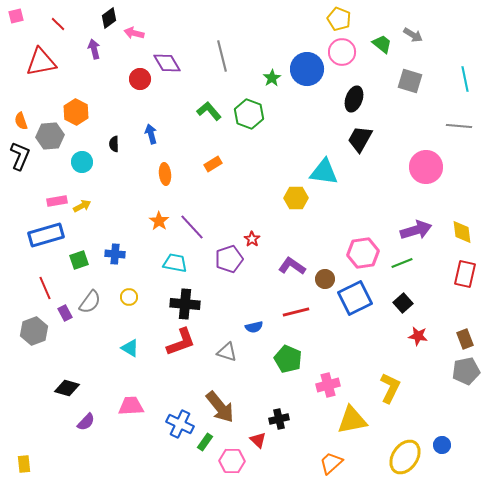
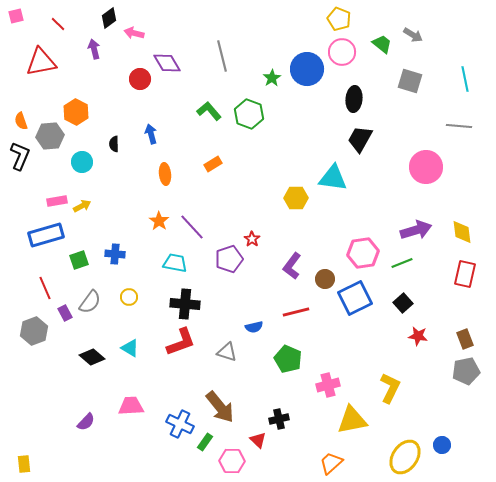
black ellipse at (354, 99): rotated 15 degrees counterclockwise
cyan triangle at (324, 172): moved 9 px right, 6 px down
purple L-shape at (292, 266): rotated 88 degrees counterclockwise
black diamond at (67, 388): moved 25 px right, 31 px up; rotated 25 degrees clockwise
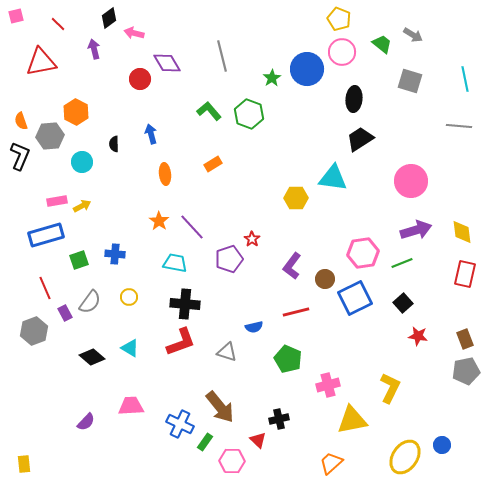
black trapezoid at (360, 139): rotated 28 degrees clockwise
pink circle at (426, 167): moved 15 px left, 14 px down
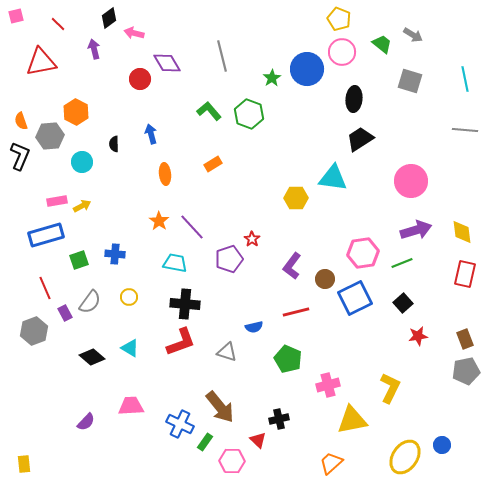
gray line at (459, 126): moved 6 px right, 4 px down
red star at (418, 336): rotated 18 degrees counterclockwise
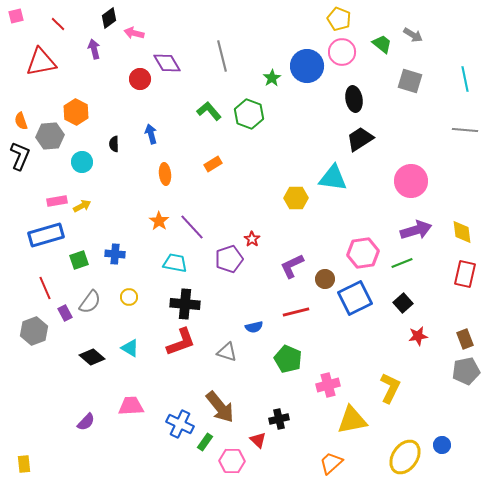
blue circle at (307, 69): moved 3 px up
black ellipse at (354, 99): rotated 15 degrees counterclockwise
purple L-shape at (292, 266): rotated 28 degrees clockwise
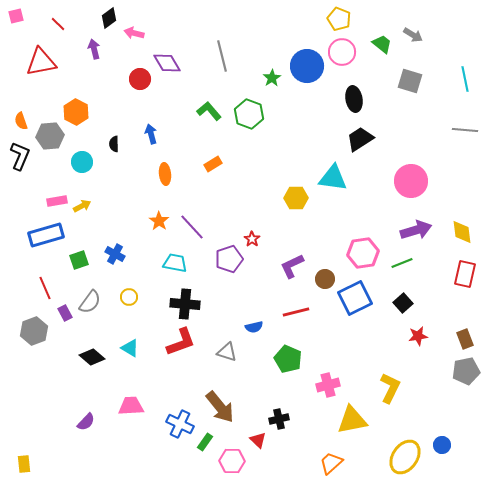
blue cross at (115, 254): rotated 24 degrees clockwise
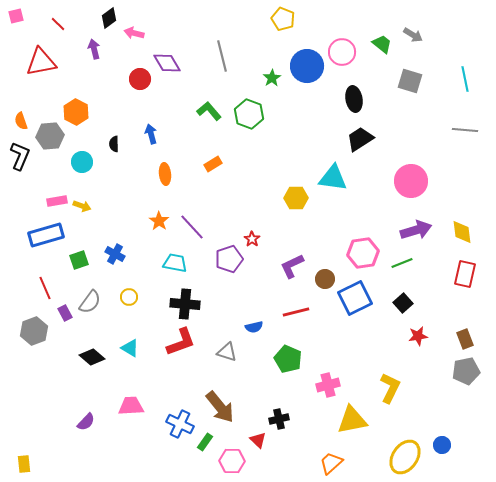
yellow pentagon at (339, 19): moved 56 px left
yellow arrow at (82, 206): rotated 48 degrees clockwise
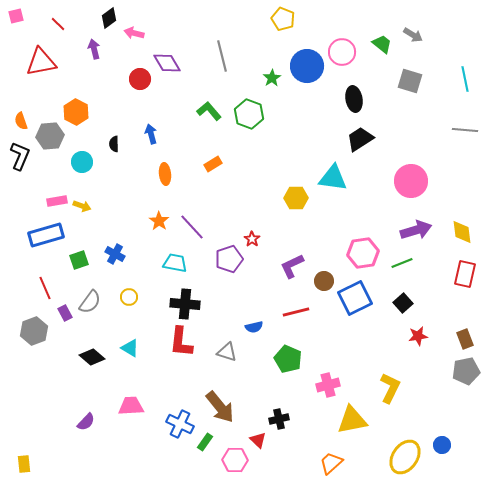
brown circle at (325, 279): moved 1 px left, 2 px down
red L-shape at (181, 342): rotated 116 degrees clockwise
pink hexagon at (232, 461): moved 3 px right, 1 px up
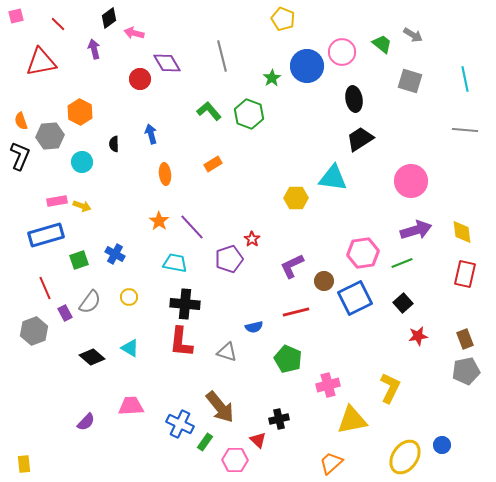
orange hexagon at (76, 112): moved 4 px right
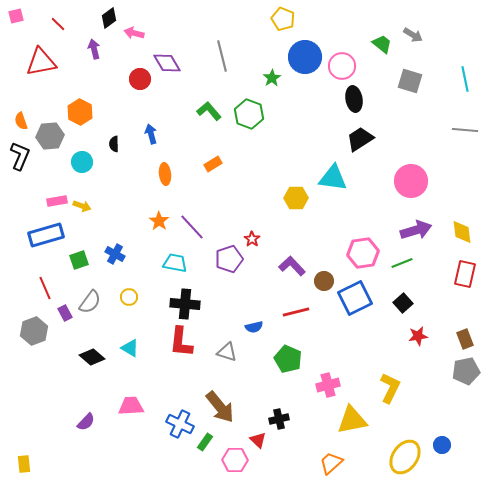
pink circle at (342, 52): moved 14 px down
blue circle at (307, 66): moved 2 px left, 9 px up
purple L-shape at (292, 266): rotated 72 degrees clockwise
